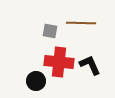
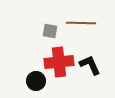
red cross: rotated 12 degrees counterclockwise
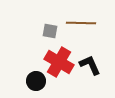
red cross: rotated 36 degrees clockwise
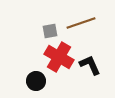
brown line: rotated 20 degrees counterclockwise
gray square: rotated 21 degrees counterclockwise
red cross: moved 5 px up
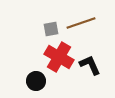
gray square: moved 1 px right, 2 px up
